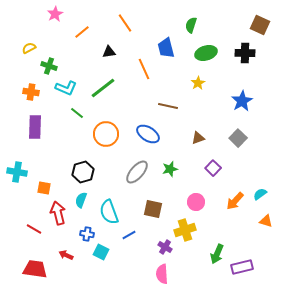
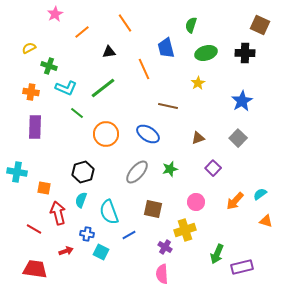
red arrow at (66, 255): moved 4 px up; rotated 136 degrees clockwise
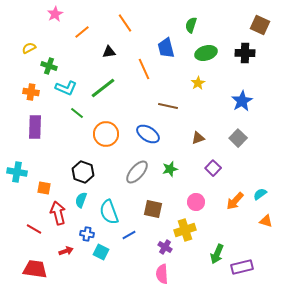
black hexagon at (83, 172): rotated 25 degrees counterclockwise
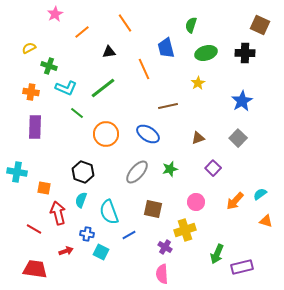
brown line at (168, 106): rotated 24 degrees counterclockwise
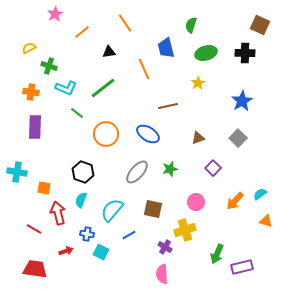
cyan semicircle at (109, 212): moved 3 px right, 2 px up; rotated 60 degrees clockwise
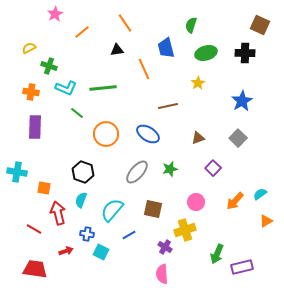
black triangle at (109, 52): moved 8 px right, 2 px up
green line at (103, 88): rotated 32 degrees clockwise
orange triangle at (266, 221): rotated 48 degrees counterclockwise
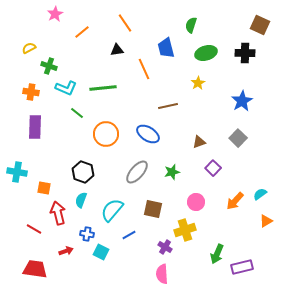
brown triangle at (198, 138): moved 1 px right, 4 px down
green star at (170, 169): moved 2 px right, 3 px down
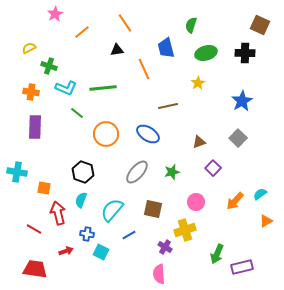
pink semicircle at (162, 274): moved 3 px left
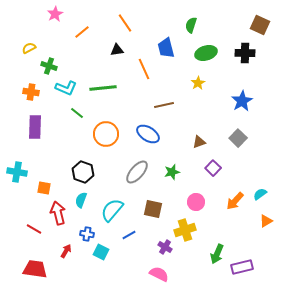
brown line at (168, 106): moved 4 px left, 1 px up
red arrow at (66, 251): rotated 40 degrees counterclockwise
pink semicircle at (159, 274): rotated 120 degrees clockwise
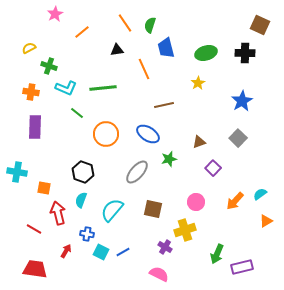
green semicircle at (191, 25): moved 41 px left
green star at (172, 172): moved 3 px left, 13 px up
blue line at (129, 235): moved 6 px left, 17 px down
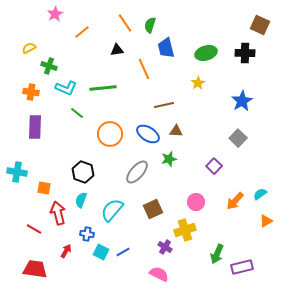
orange circle at (106, 134): moved 4 px right
brown triangle at (199, 142): moved 23 px left, 11 px up; rotated 24 degrees clockwise
purple square at (213, 168): moved 1 px right, 2 px up
brown square at (153, 209): rotated 36 degrees counterclockwise
